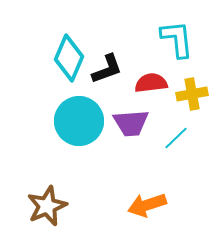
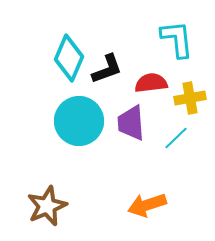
yellow cross: moved 2 px left, 4 px down
purple trapezoid: rotated 90 degrees clockwise
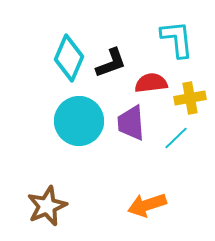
black L-shape: moved 4 px right, 6 px up
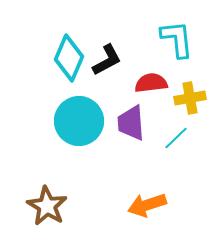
black L-shape: moved 4 px left, 3 px up; rotated 8 degrees counterclockwise
brown star: rotated 18 degrees counterclockwise
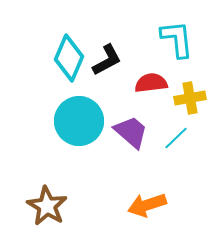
purple trapezoid: moved 9 px down; rotated 135 degrees clockwise
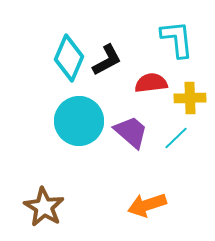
yellow cross: rotated 8 degrees clockwise
brown star: moved 3 px left, 1 px down
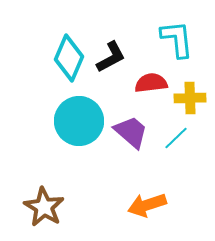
black L-shape: moved 4 px right, 3 px up
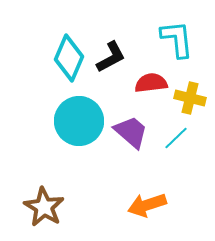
yellow cross: rotated 16 degrees clockwise
